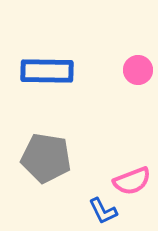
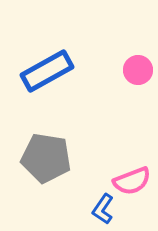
blue rectangle: rotated 30 degrees counterclockwise
blue L-shape: moved 2 px up; rotated 60 degrees clockwise
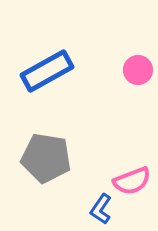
blue L-shape: moved 2 px left
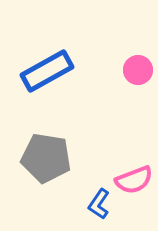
pink semicircle: moved 2 px right, 1 px up
blue L-shape: moved 2 px left, 5 px up
